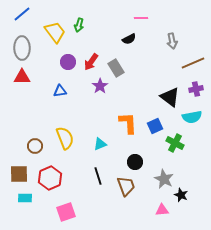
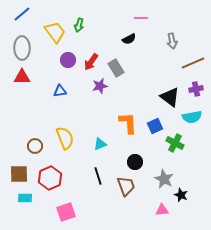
purple circle: moved 2 px up
purple star: rotated 21 degrees clockwise
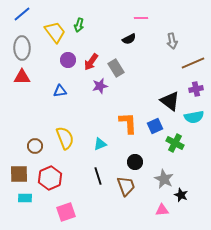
black triangle: moved 4 px down
cyan semicircle: moved 2 px right
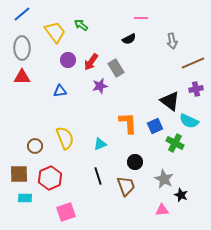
green arrow: moved 2 px right; rotated 112 degrees clockwise
cyan semicircle: moved 5 px left, 4 px down; rotated 36 degrees clockwise
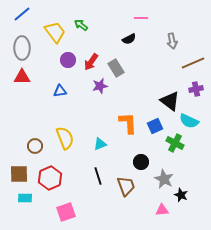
black circle: moved 6 px right
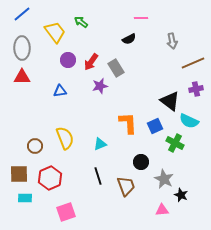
green arrow: moved 3 px up
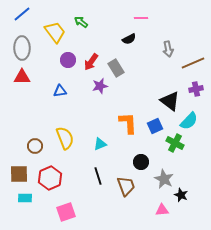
gray arrow: moved 4 px left, 8 px down
cyan semicircle: rotated 72 degrees counterclockwise
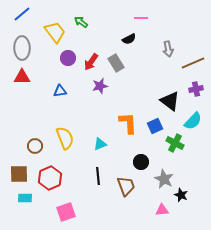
purple circle: moved 2 px up
gray rectangle: moved 5 px up
cyan semicircle: moved 4 px right
black line: rotated 12 degrees clockwise
